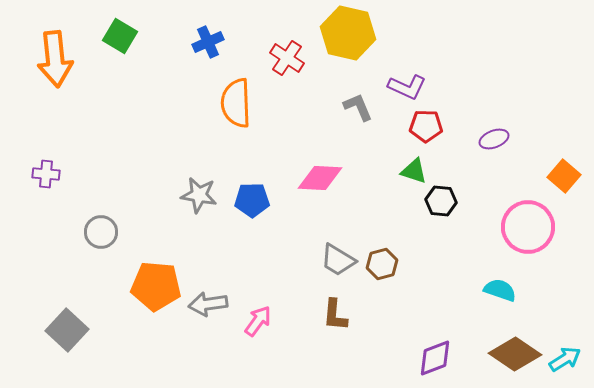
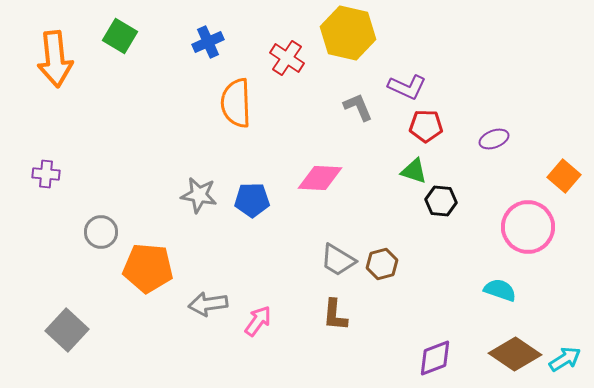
orange pentagon: moved 8 px left, 18 px up
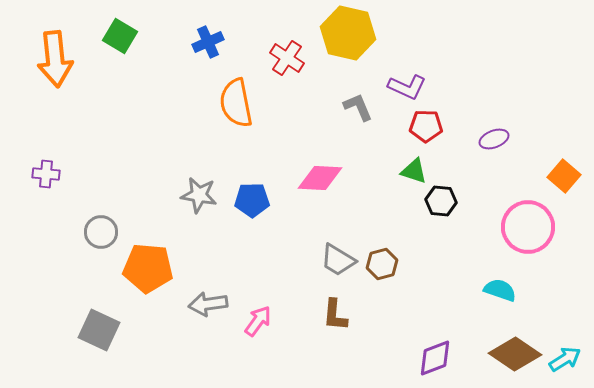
orange semicircle: rotated 9 degrees counterclockwise
gray square: moved 32 px right; rotated 18 degrees counterclockwise
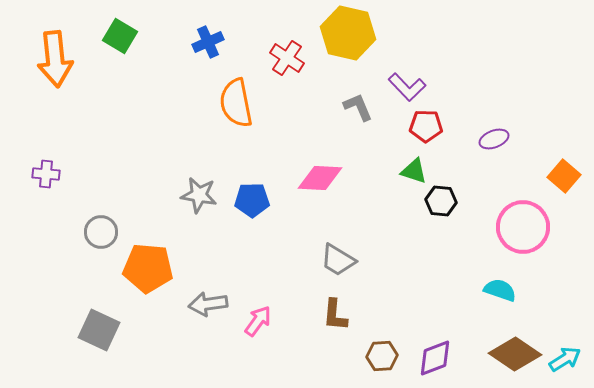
purple L-shape: rotated 21 degrees clockwise
pink circle: moved 5 px left
brown hexagon: moved 92 px down; rotated 12 degrees clockwise
